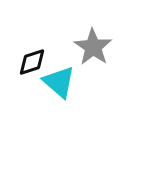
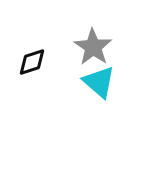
cyan triangle: moved 40 px right
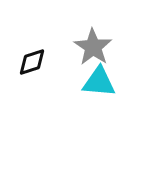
cyan triangle: rotated 36 degrees counterclockwise
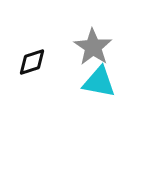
cyan triangle: rotated 6 degrees clockwise
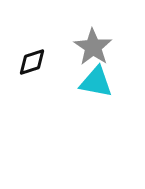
cyan triangle: moved 3 px left
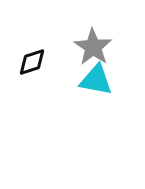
cyan triangle: moved 2 px up
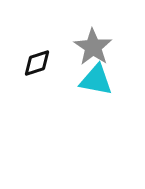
black diamond: moved 5 px right, 1 px down
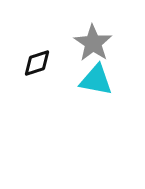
gray star: moved 4 px up
